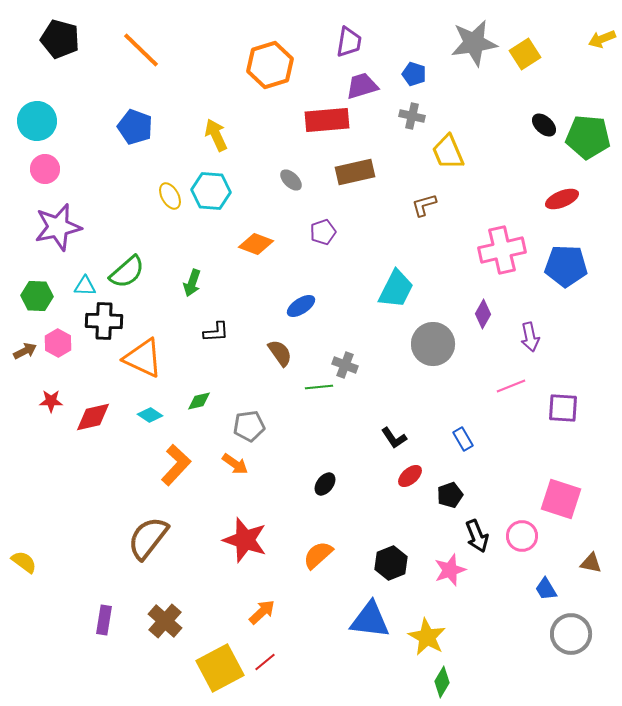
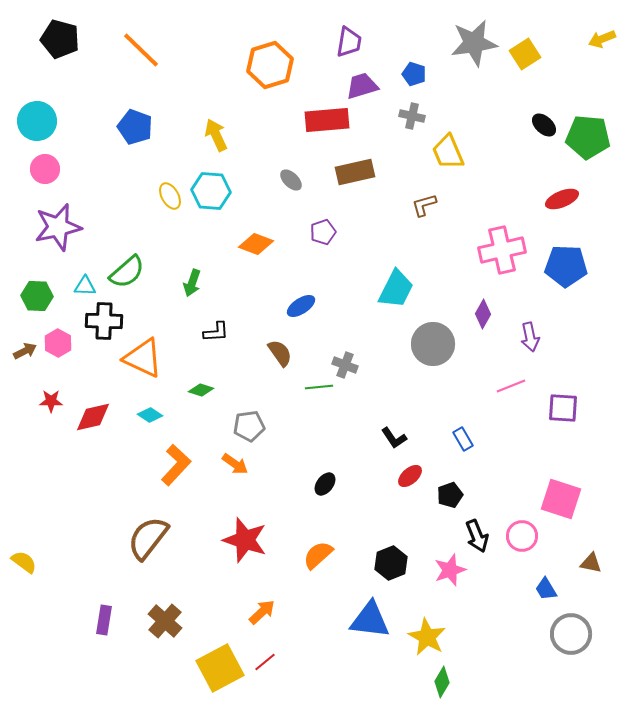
green diamond at (199, 401): moved 2 px right, 11 px up; rotated 30 degrees clockwise
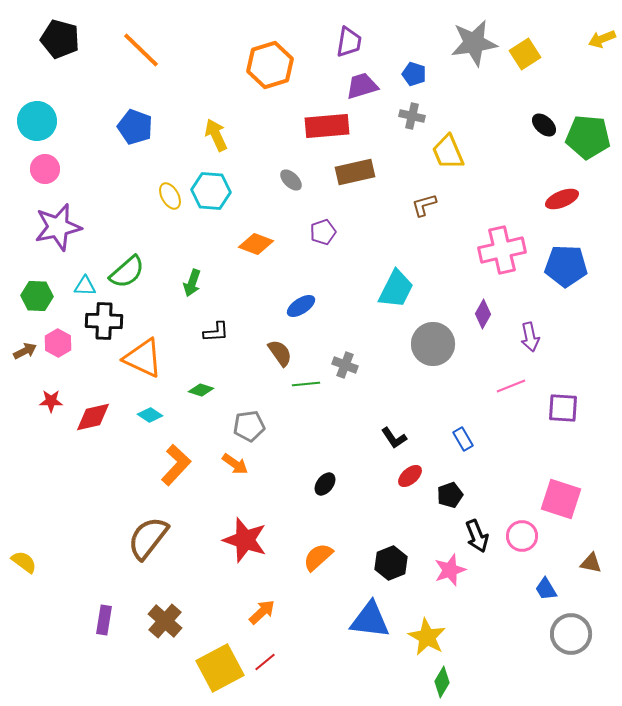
red rectangle at (327, 120): moved 6 px down
green line at (319, 387): moved 13 px left, 3 px up
orange semicircle at (318, 555): moved 2 px down
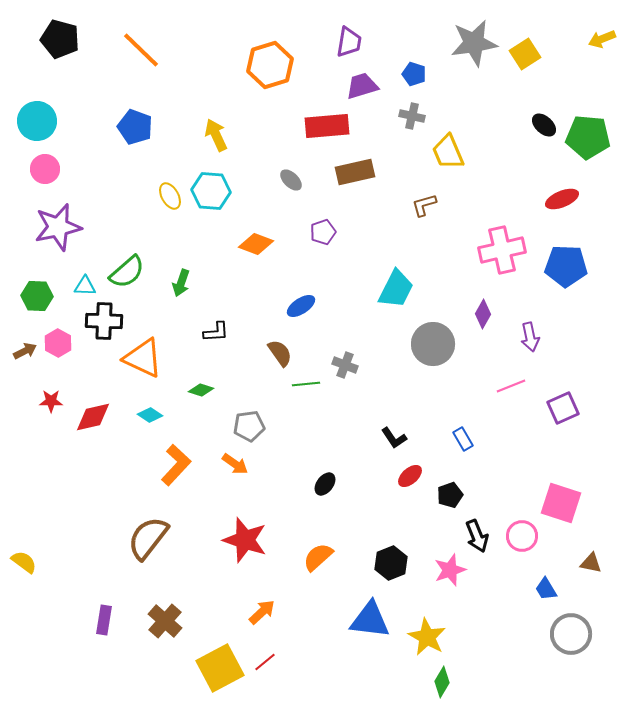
green arrow at (192, 283): moved 11 px left
purple square at (563, 408): rotated 28 degrees counterclockwise
pink square at (561, 499): moved 4 px down
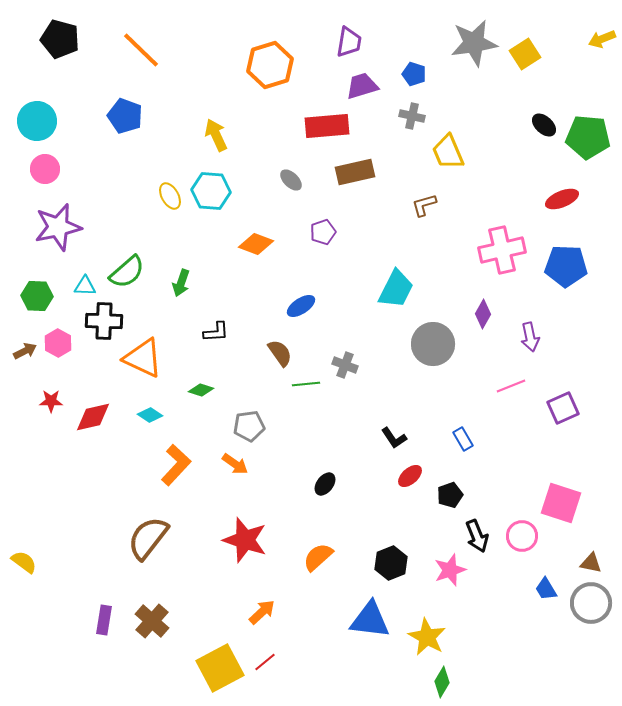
blue pentagon at (135, 127): moved 10 px left, 11 px up
brown cross at (165, 621): moved 13 px left
gray circle at (571, 634): moved 20 px right, 31 px up
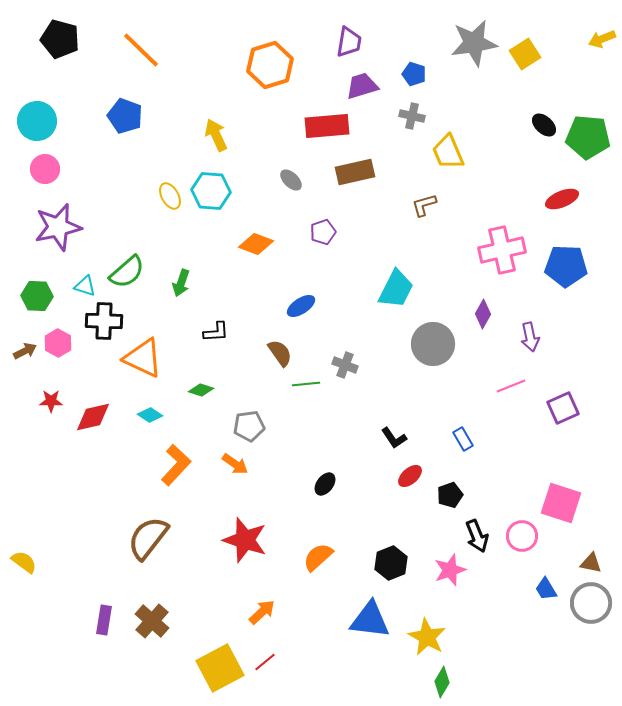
cyan triangle at (85, 286): rotated 15 degrees clockwise
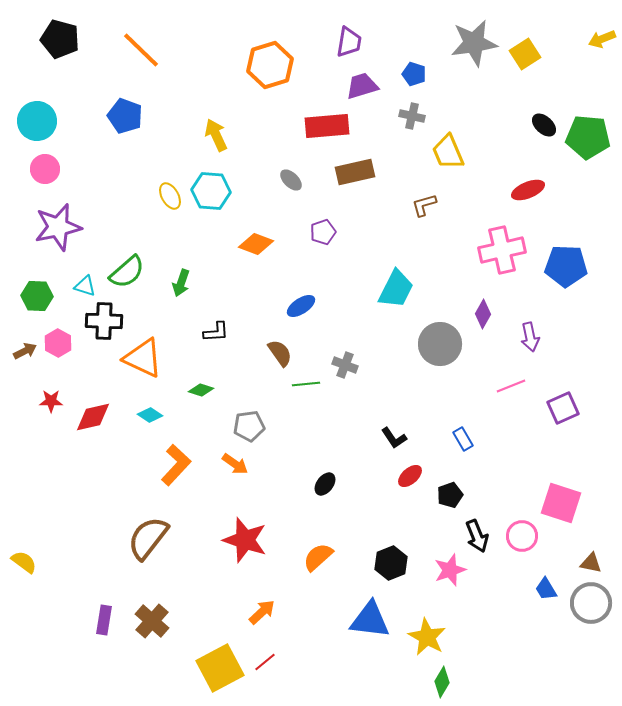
red ellipse at (562, 199): moved 34 px left, 9 px up
gray circle at (433, 344): moved 7 px right
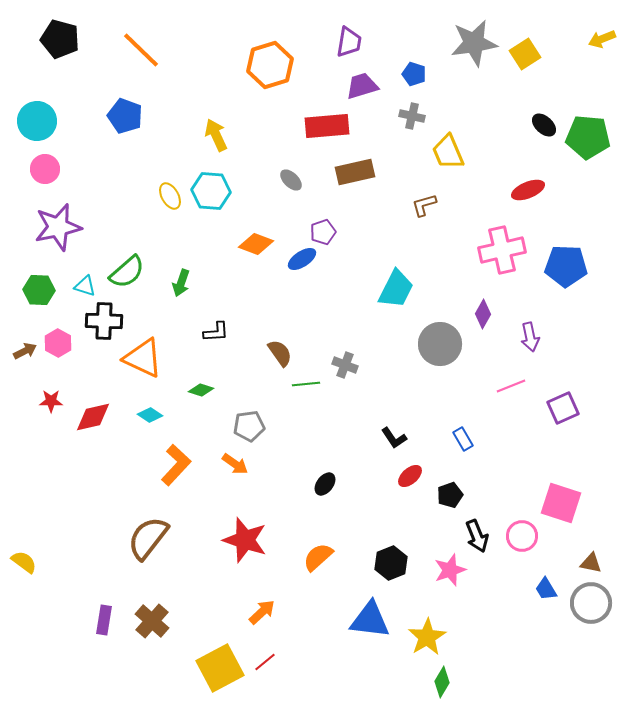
green hexagon at (37, 296): moved 2 px right, 6 px up
blue ellipse at (301, 306): moved 1 px right, 47 px up
yellow star at (427, 637): rotated 12 degrees clockwise
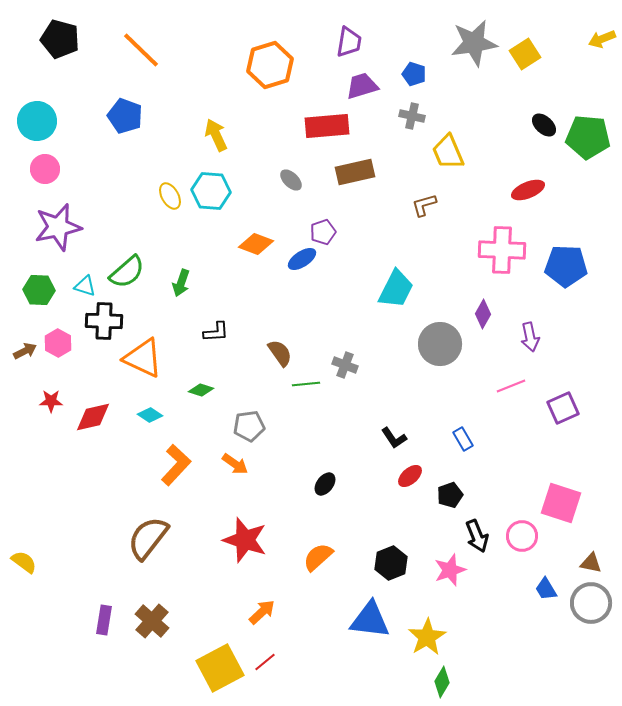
pink cross at (502, 250): rotated 15 degrees clockwise
